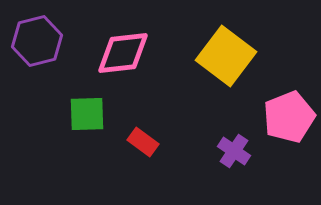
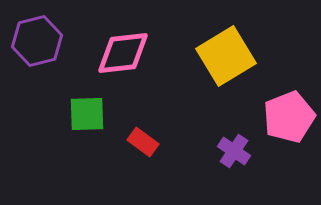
yellow square: rotated 22 degrees clockwise
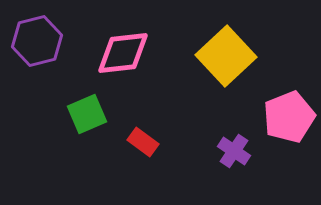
yellow square: rotated 12 degrees counterclockwise
green square: rotated 21 degrees counterclockwise
